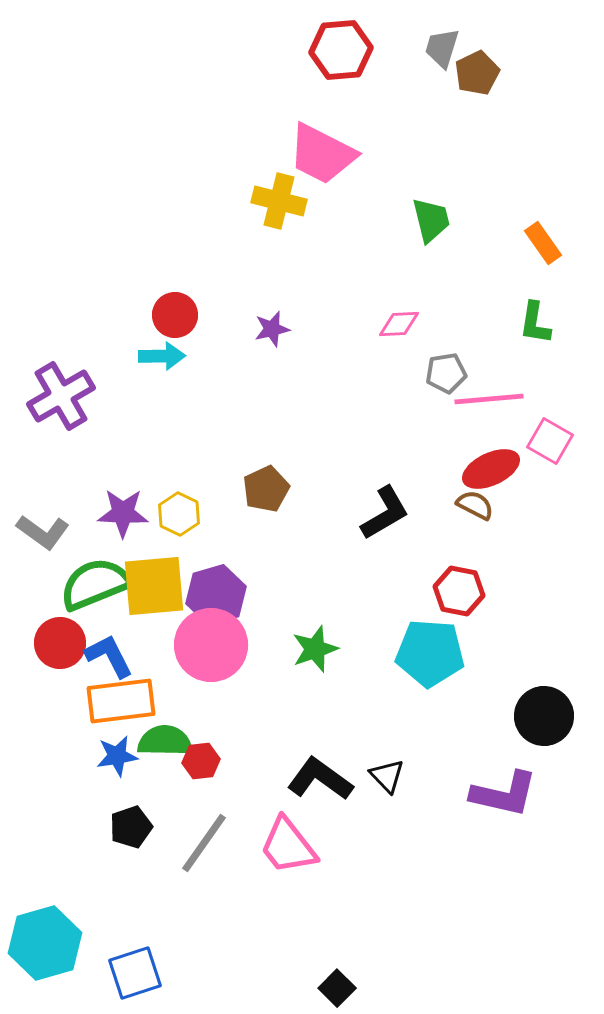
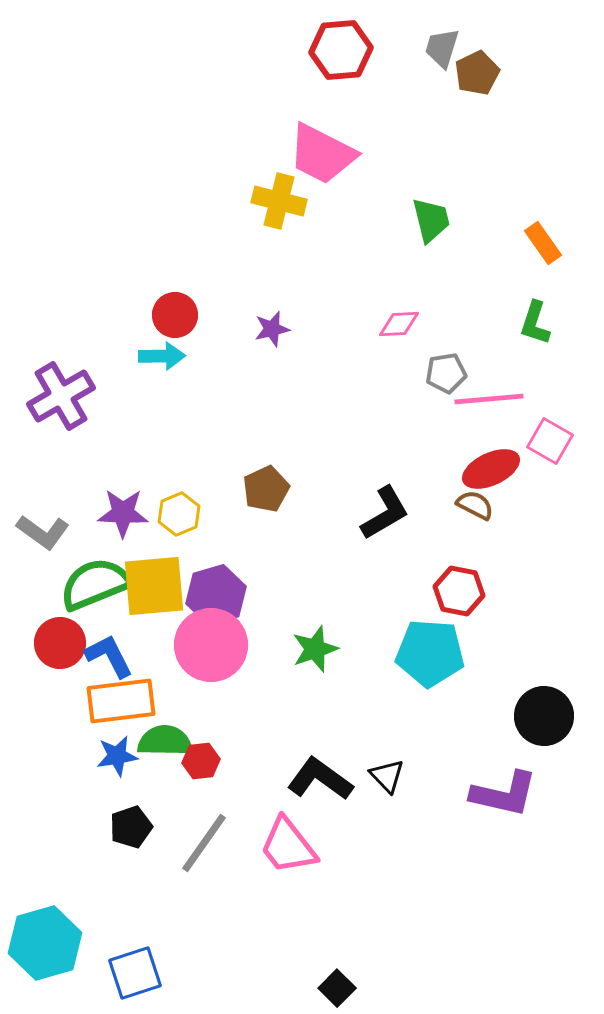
green L-shape at (535, 323): rotated 9 degrees clockwise
yellow hexagon at (179, 514): rotated 12 degrees clockwise
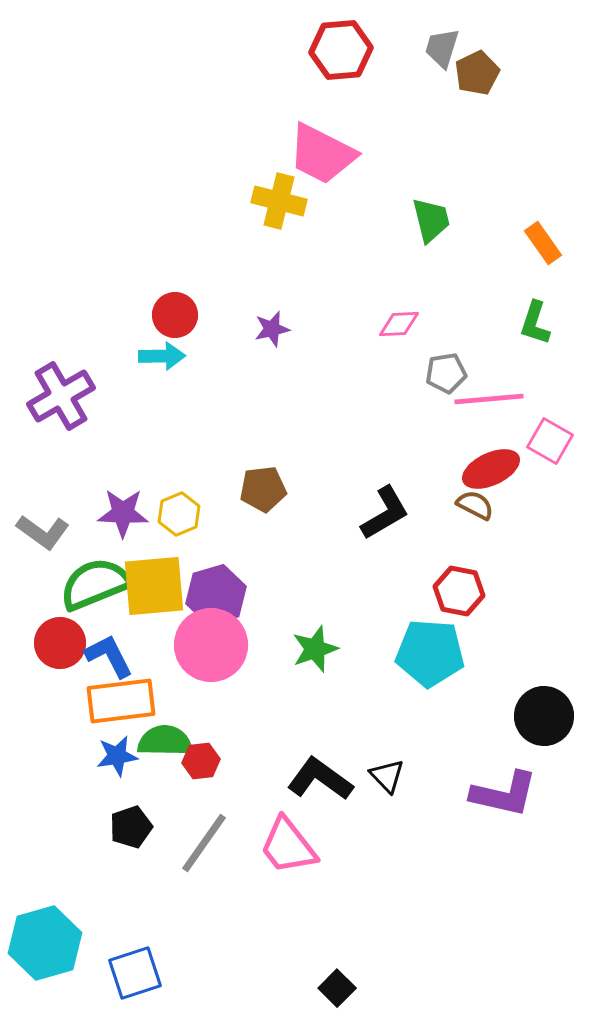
brown pentagon at (266, 489): moved 3 px left; rotated 18 degrees clockwise
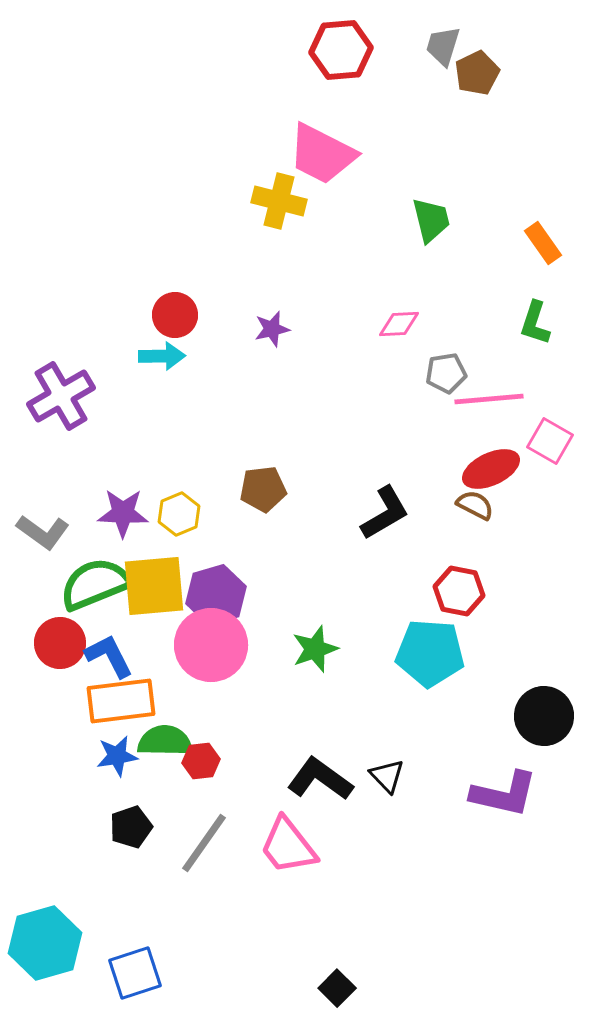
gray trapezoid at (442, 48): moved 1 px right, 2 px up
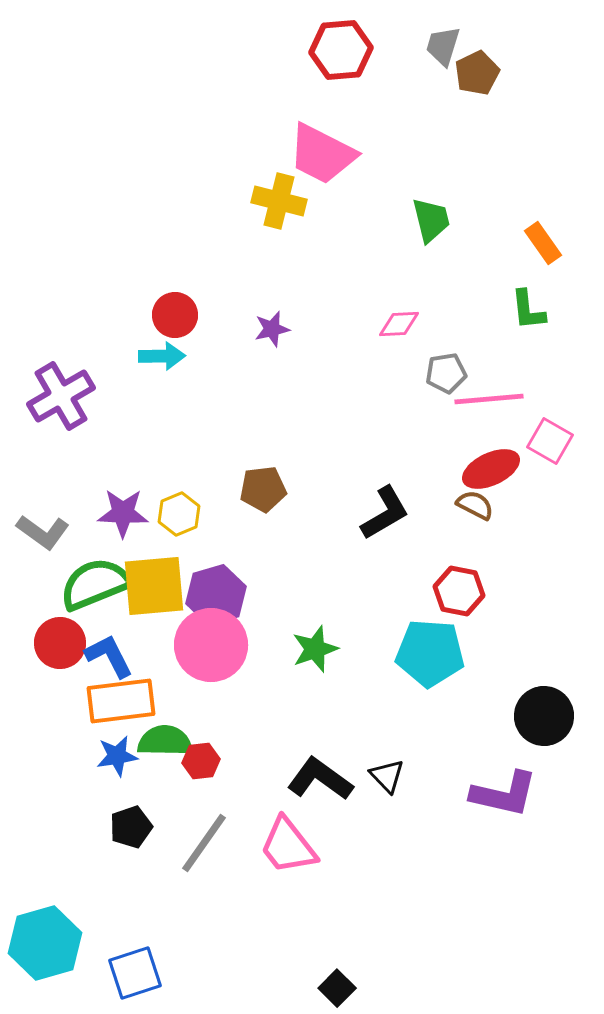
green L-shape at (535, 323): moved 7 px left, 13 px up; rotated 24 degrees counterclockwise
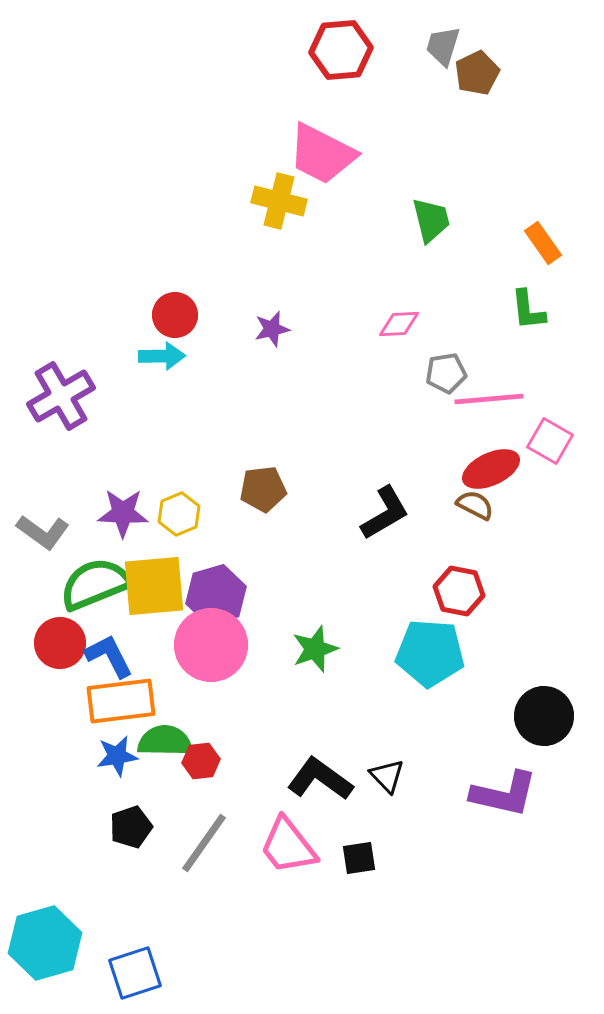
black square at (337, 988): moved 22 px right, 130 px up; rotated 36 degrees clockwise
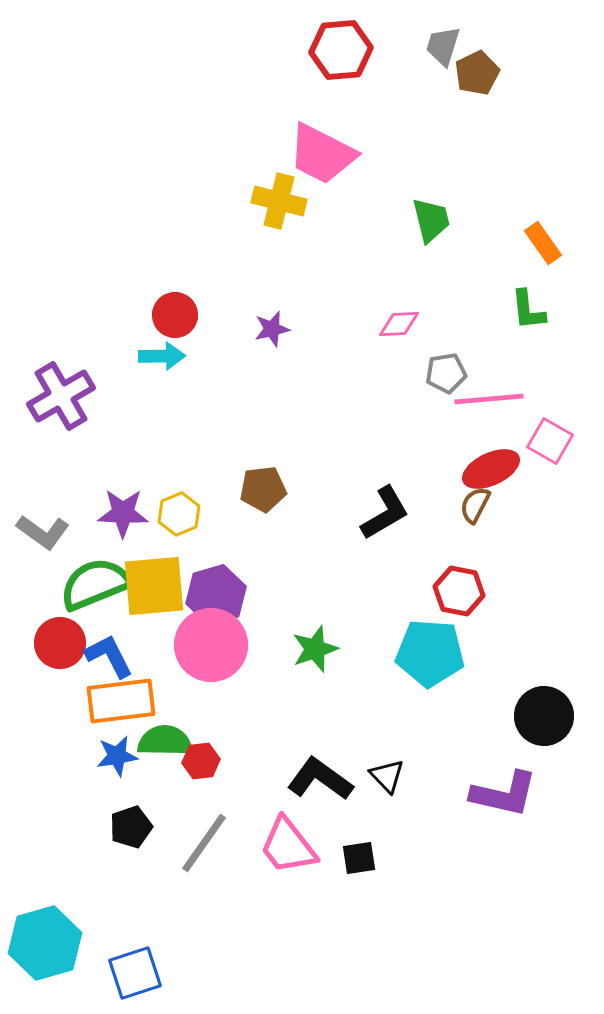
brown semicircle at (475, 505): rotated 90 degrees counterclockwise
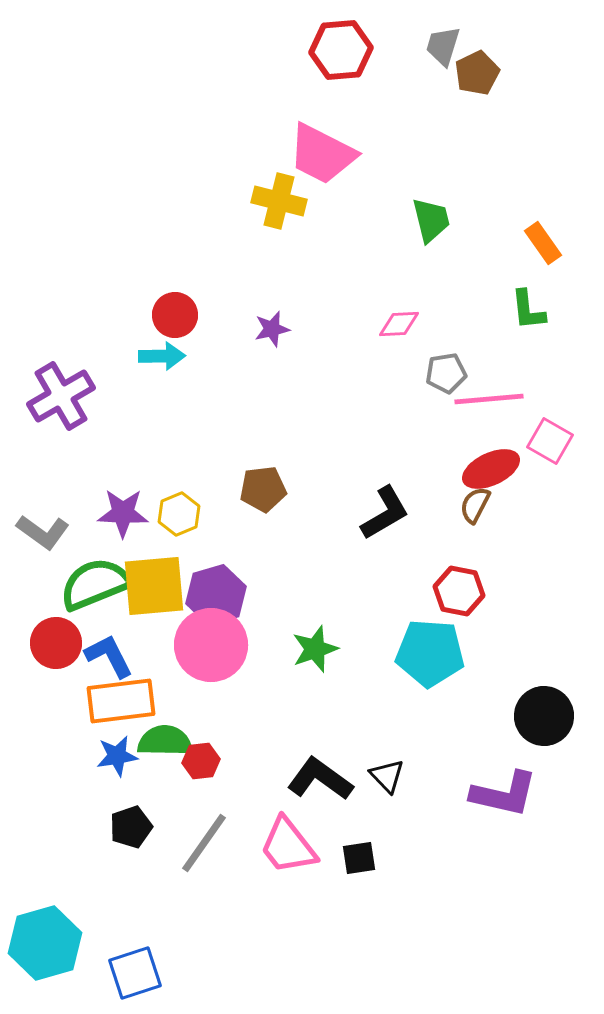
red circle at (60, 643): moved 4 px left
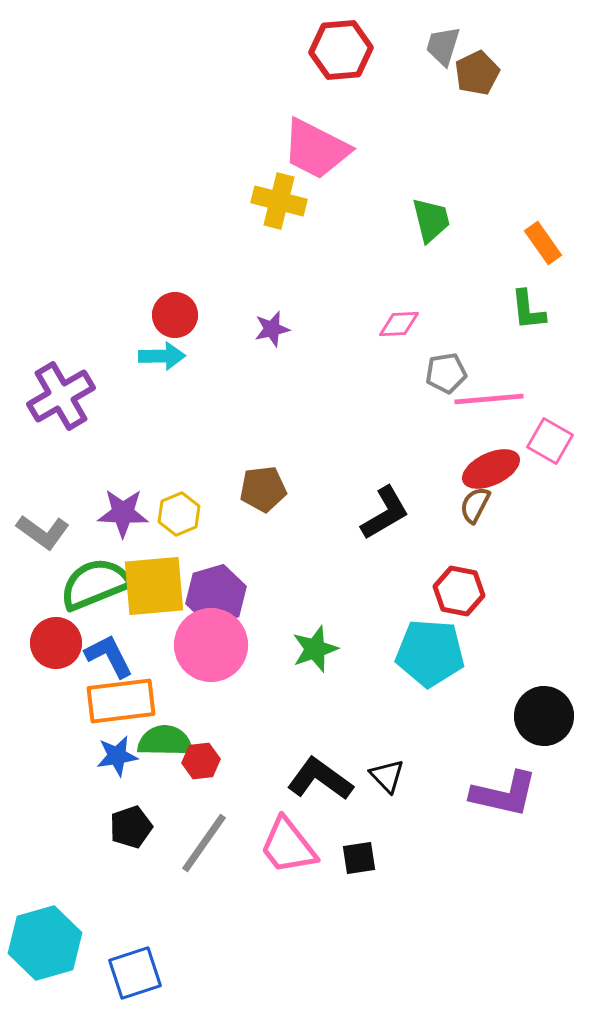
pink trapezoid at (322, 154): moved 6 px left, 5 px up
